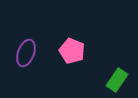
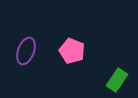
purple ellipse: moved 2 px up
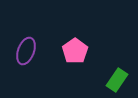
pink pentagon: moved 3 px right; rotated 15 degrees clockwise
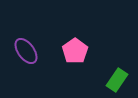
purple ellipse: rotated 56 degrees counterclockwise
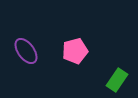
pink pentagon: rotated 20 degrees clockwise
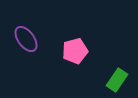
purple ellipse: moved 12 px up
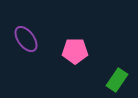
pink pentagon: rotated 15 degrees clockwise
